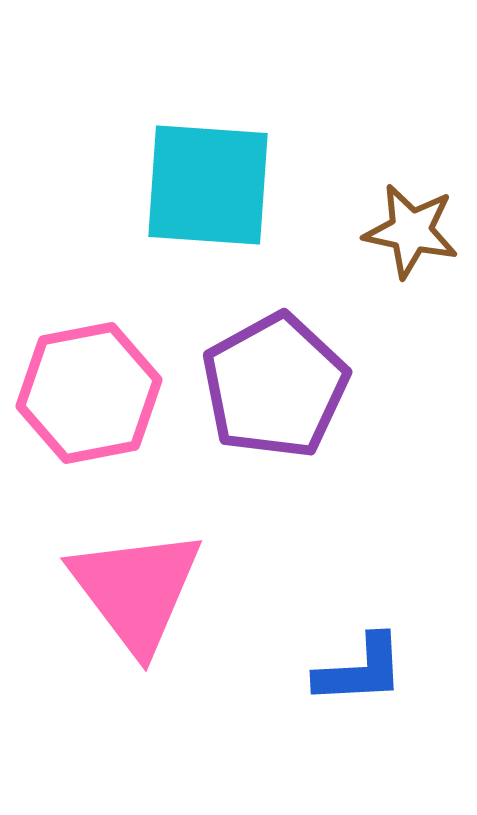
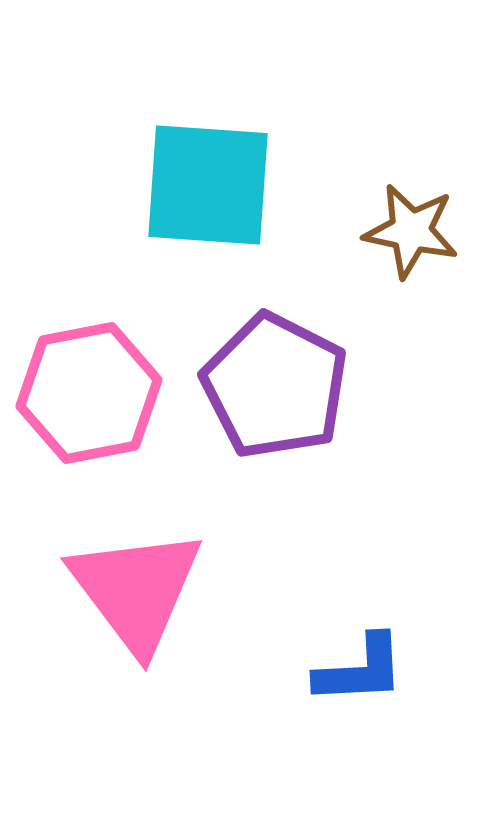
purple pentagon: rotated 16 degrees counterclockwise
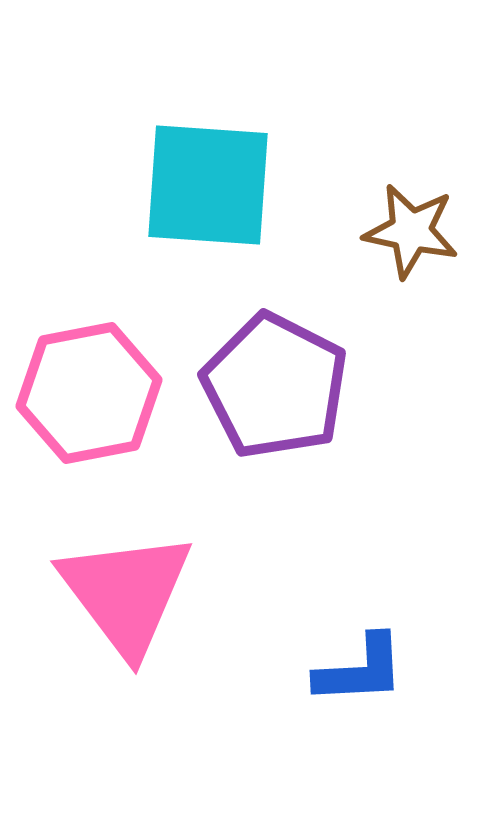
pink triangle: moved 10 px left, 3 px down
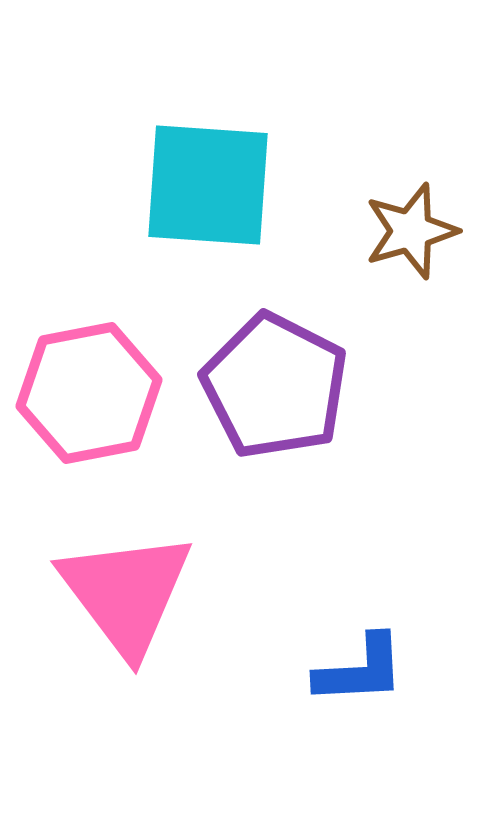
brown star: rotated 28 degrees counterclockwise
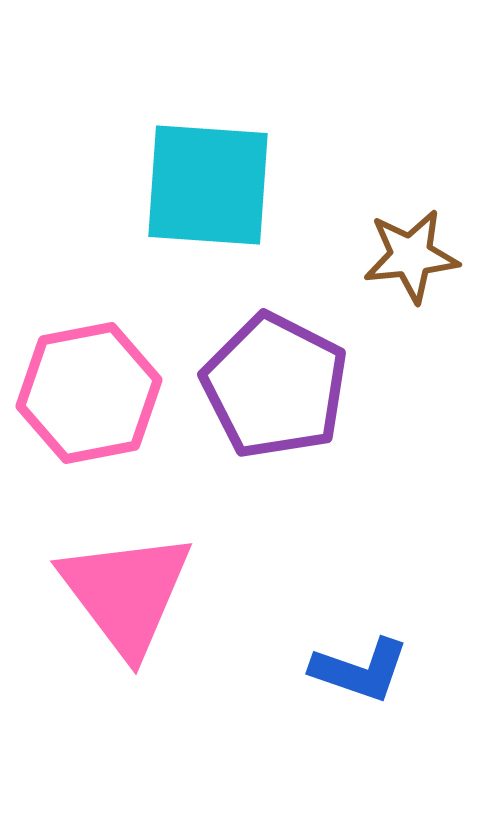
brown star: moved 25 px down; rotated 10 degrees clockwise
blue L-shape: rotated 22 degrees clockwise
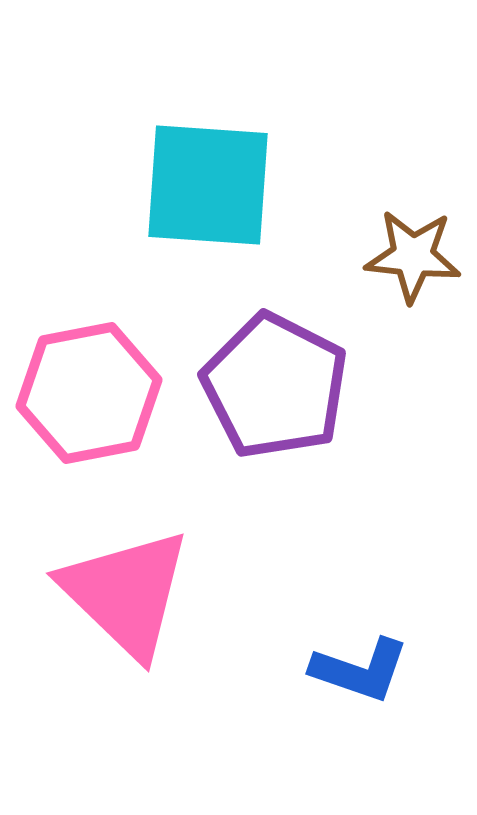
brown star: moved 2 px right; rotated 12 degrees clockwise
pink triangle: rotated 9 degrees counterclockwise
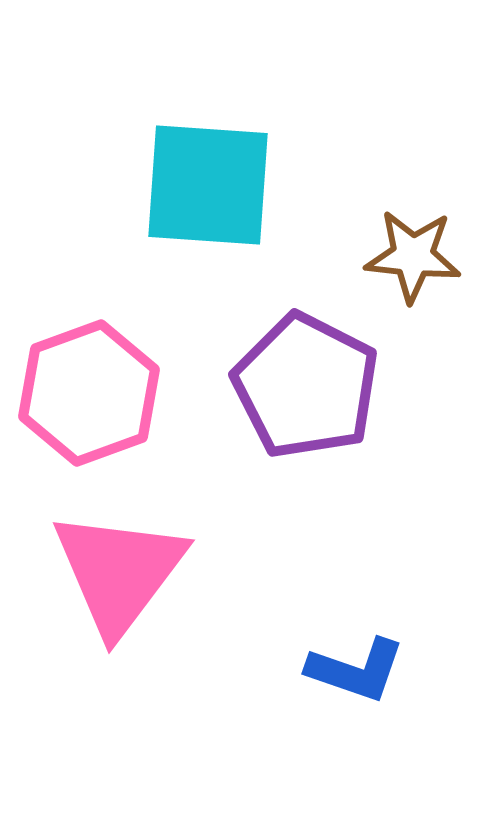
purple pentagon: moved 31 px right
pink hexagon: rotated 9 degrees counterclockwise
pink triangle: moved 7 px left, 21 px up; rotated 23 degrees clockwise
blue L-shape: moved 4 px left
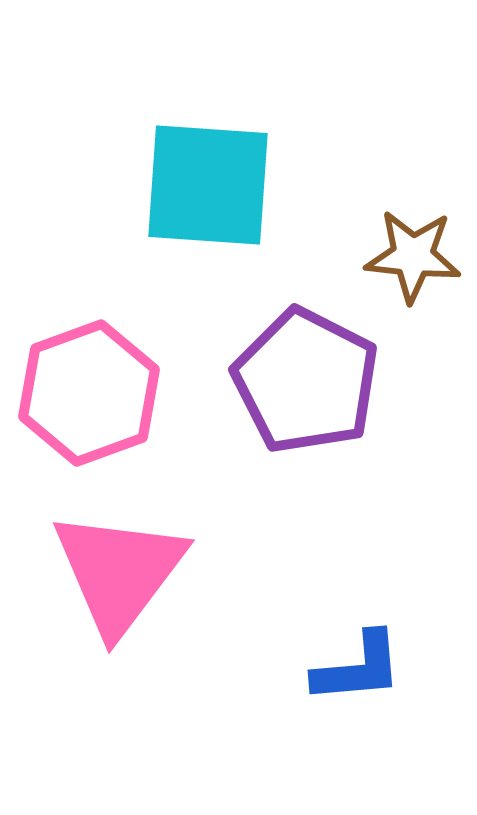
purple pentagon: moved 5 px up
blue L-shape: moved 2 px right, 2 px up; rotated 24 degrees counterclockwise
